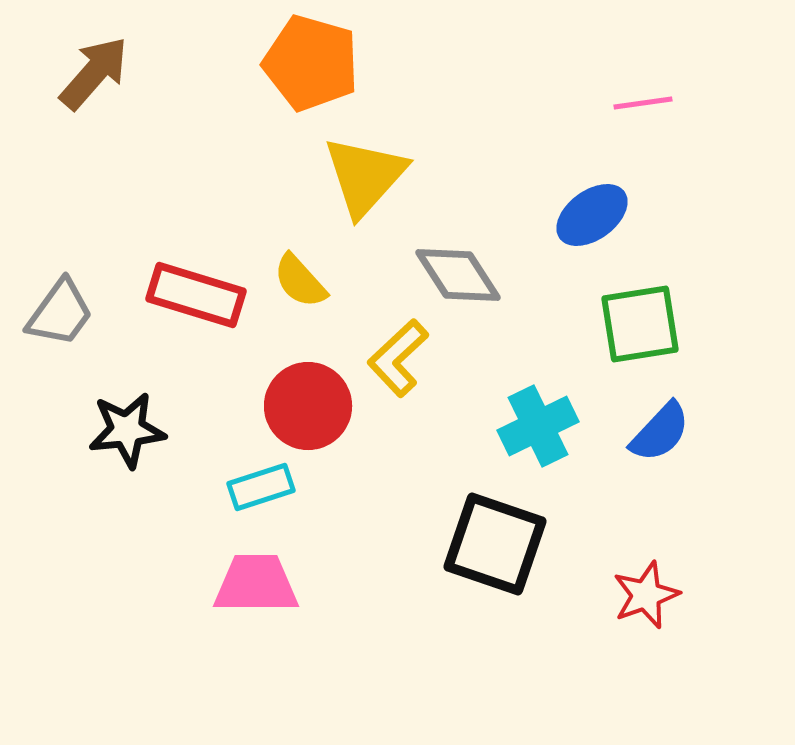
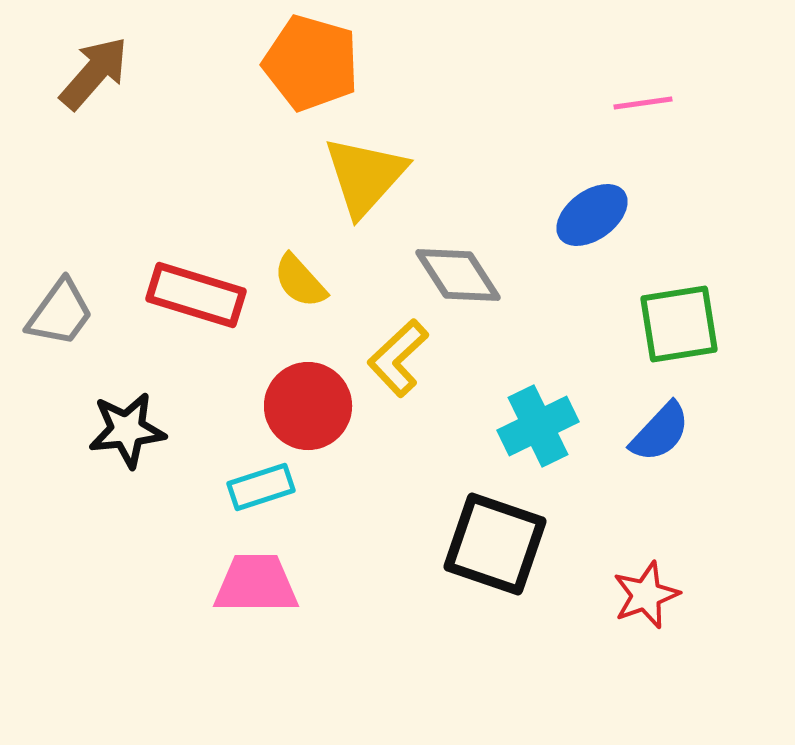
green square: moved 39 px right
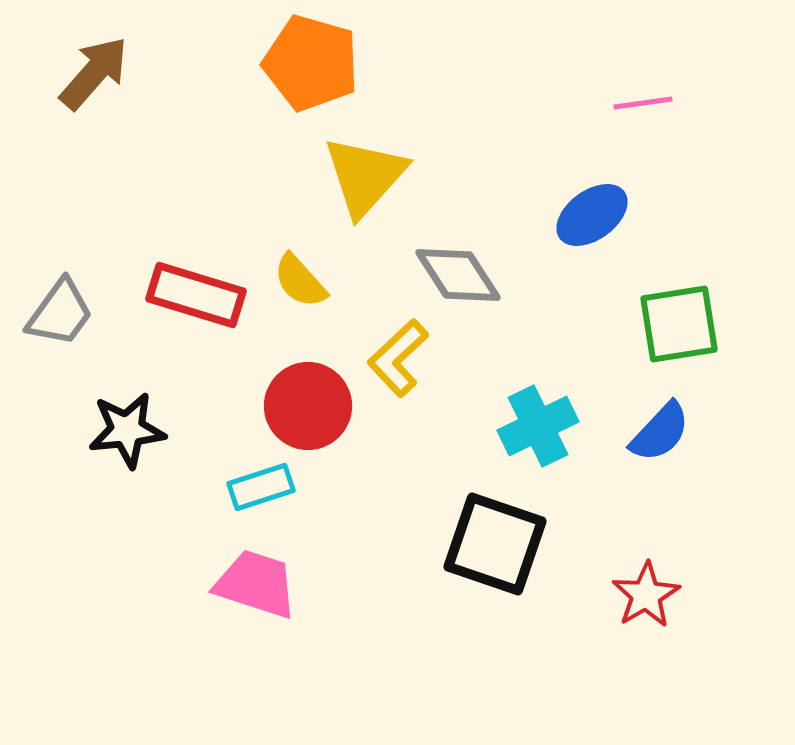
pink trapezoid: rotated 18 degrees clockwise
red star: rotated 10 degrees counterclockwise
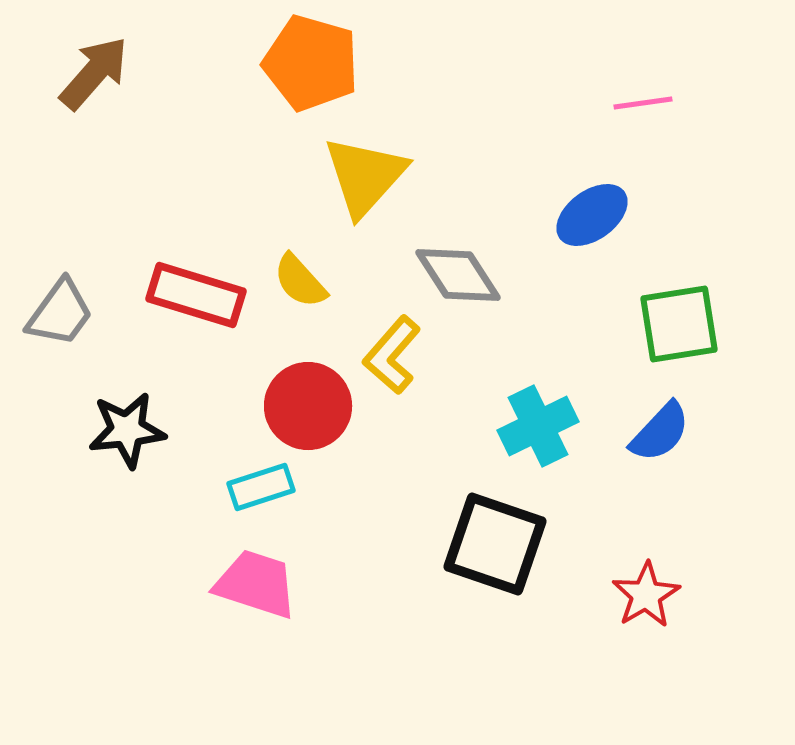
yellow L-shape: moved 6 px left, 3 px up; rotated 6 degrees counterclockwise
